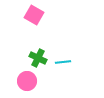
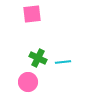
pink square: moved 2 px left, 1 px up; rotated 36 degrees counterclockwise
pink circle: moved 1 px right, 1 px down
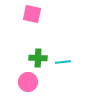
pink square: rotated 18 degrees clockwise
green cross: rotated 24 degrees counterclockwise
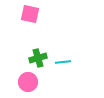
pink square: moved 2 px left
green cross: rotated 18 degrees counterclockwise
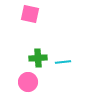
green cross: rotated 12 degrees clockwise
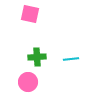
green cross: moved 1 px left, 1 px up
cyan line: moved 8 px right, 3 px up
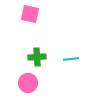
pink circle: moved 1 px down
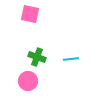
green cross: rotated 24 degrees clockwise
pink circle: moved 2 px up
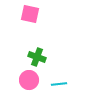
cyan line: moved 12 px left, 25 px down
pink circle: moved 1 px right, 1 px up
